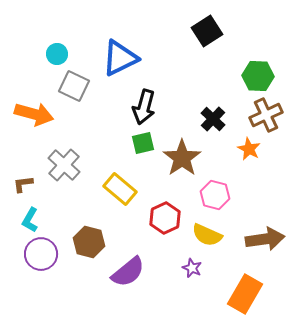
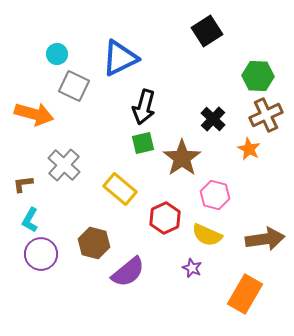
brown hexagon: moved 5 px right, 1 px down
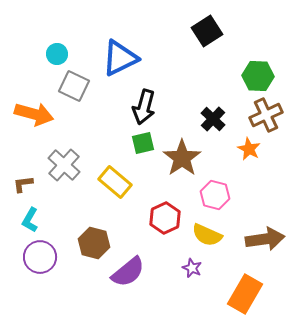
yellow rectangle: moved 5 px left, 7 px up
purple circle: moved 1 px left, 3 px down
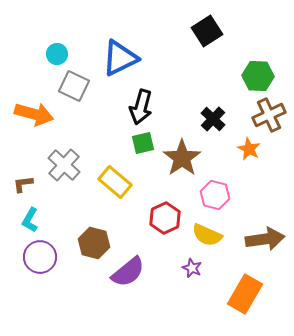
black arrow: moved 3 px left
brown cross: moved 3 px right
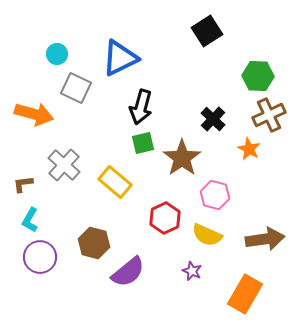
gray square: moved 2 px right, 2 px down
purple star: moved 3 px down
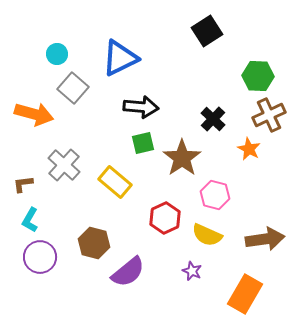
gray square: moved 3 px left; rotated 16 degrees clockwise
black arrow: rotated 100 degrees counterclockwise
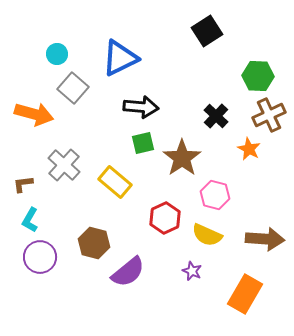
black cross: moved 3 px right, 3 px up
brown arrow: rotated 12 degrees clockwise
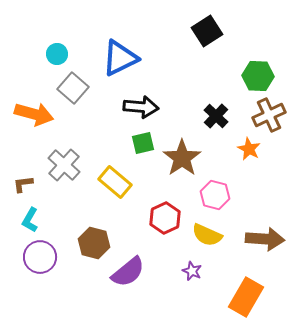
orange rectangle: moved 1 px right, 3 px down
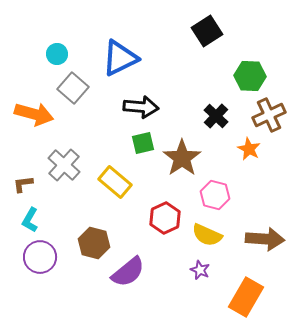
green hexagon: moved 8 px left
purple star: moved 8 px right, 1 px up
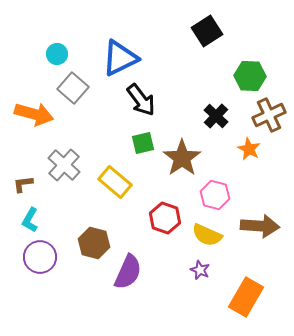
black arrow: moved 7 px up; rotated 48 degrees clockwise
red hexagon: rotated 16 degrees counterclockwise
brown arrow: moved 5 px left, 13 px up
purple semicircle: rotated 27 degrees counterclockwise
